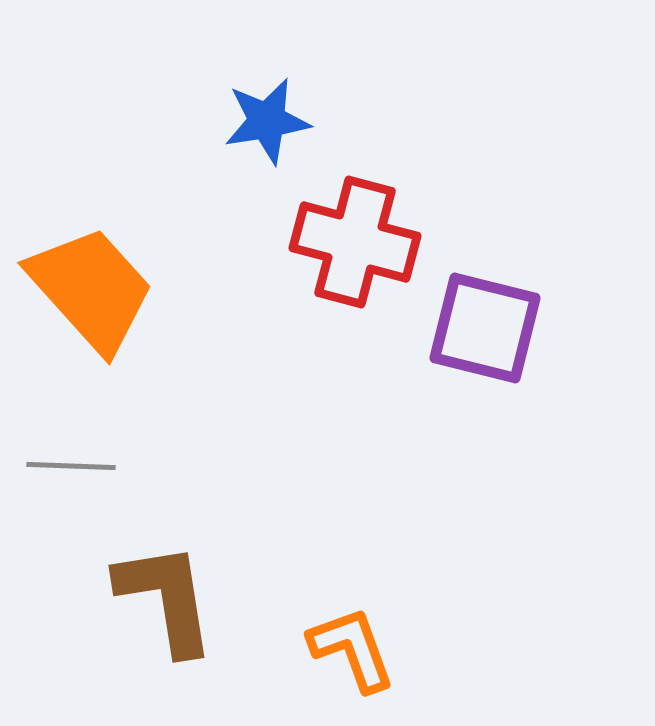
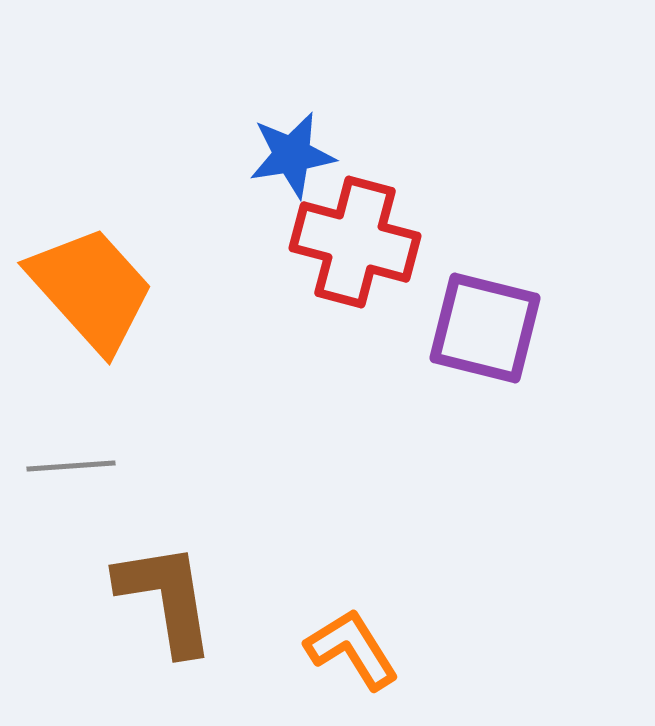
blue star: moved 25 px right, 34 px down
gray line: rotated 6 degrees counterclockwise
orange L-shape: rotated 12 degrees counterclockwise
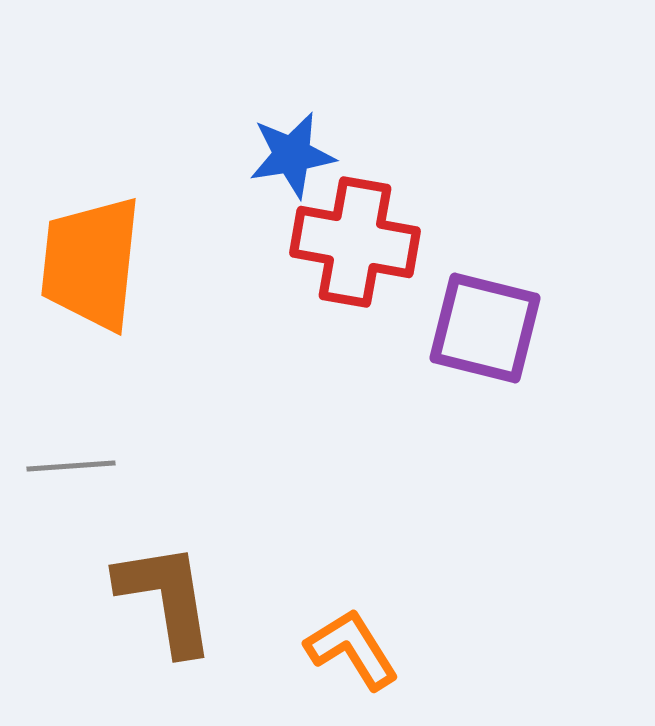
red cross: rotated 5 degrees counterclockwise
orange trapezoid: moved 26 px up; rotated 132 degrees counterclockwise
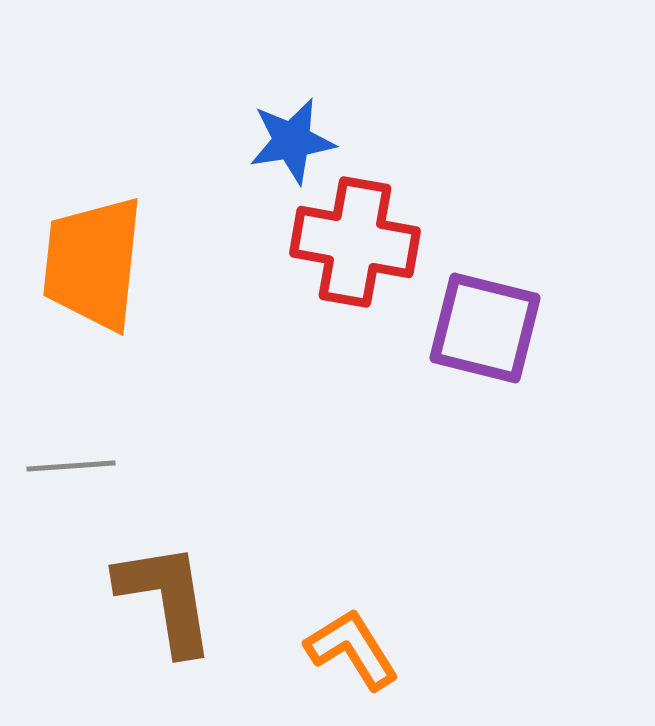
blue star: moved 14 px up
orange trapezoid: moved 2 px right
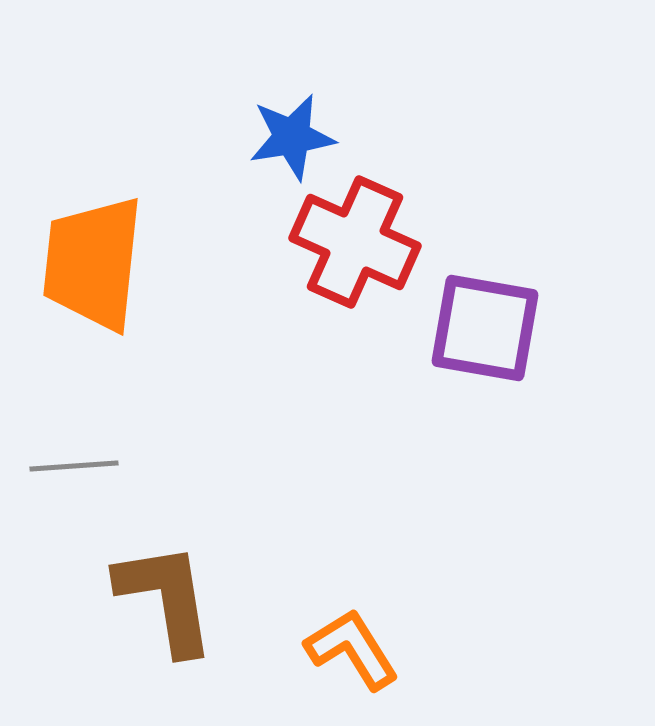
blue star: moved 4 px up
red cross: rotated 14 degrees clockwise
purple square: rotated 4 degrees counterclockwise
gray line: moved 3 px right
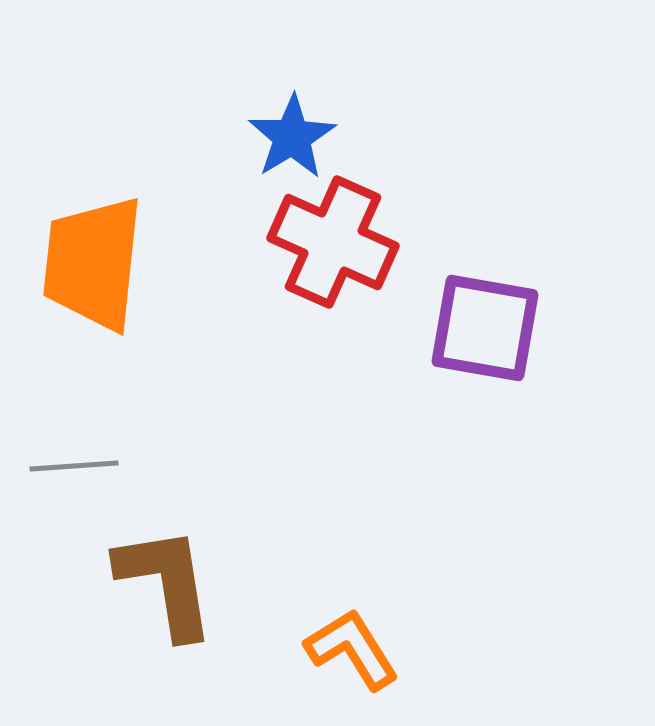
blue star: rotated 22 degrees counterclockwise
red cross: moved 22 px left
brown L-shape: moved 16 px up
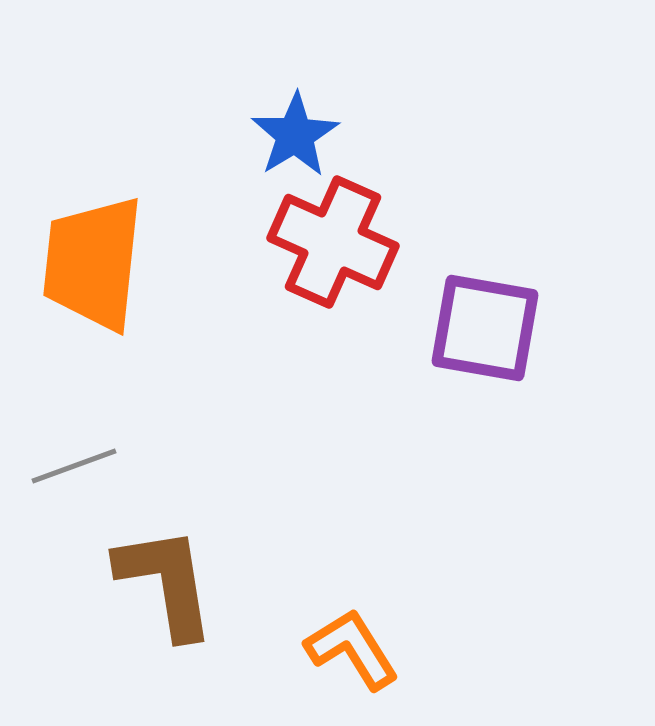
blue star: moved 3 px right, 2 px up
gray line: rotated 16 degrees counterclockwise
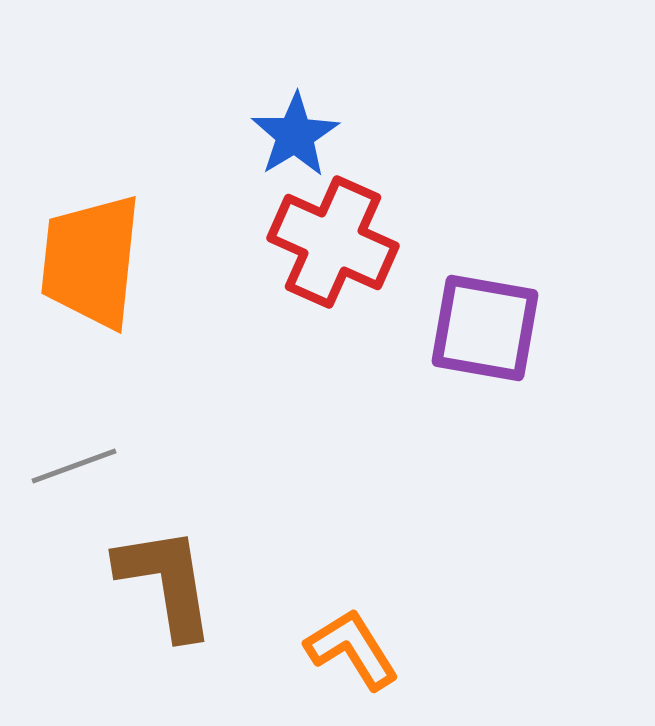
orange trapezoid: moved 2 px left, 2 px up
